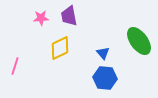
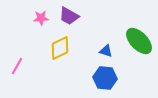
purple trapezoid: rotated 50 degrees counterclockwise
green ellipse: rotated 8 degrees counterclockwise
blue triangle: moved 3 px right, 2 px up; rotated 32 degrees counterclockwise
pink line: moved 2 px right; rotated 12 degrees clockwise
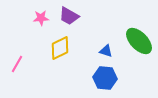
pink line: moved 2 px up
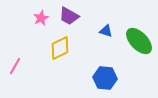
pink star: rotated 21 degrees counterclockwise
blue triangle: moved 20 px up
pink line: moved 2 px left, 2 px down
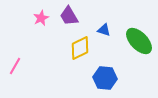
purple trapezoid: rotated 30 degrees clockwise
blue triangle: moved 2 px left, 1 px up
yellow diamond: moved 20 px right
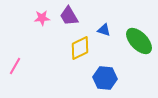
pink star: moved 1 px right; rotated 21 degrees clockwise
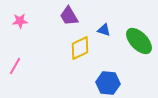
pink star: moved 22 px left, 3 px down
blue hexagon: moved 3 px right, 5 px down
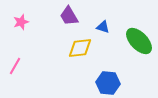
pink star: moved 1 px right, 1 px down; rotated 14 degrees counterclockwise
blue triangle: moved 1 px left, 3 px up
yellow diamond: rotated 20 degrees clockwise
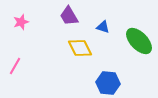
yellow diamond: rotated 70 degrees clockwise
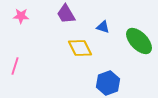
purple trapezoid: moved 3 px left, 2 px up
pink star: moved 6 px up; rotated 21 degrees clockwise
pink line: rotated 12 degrees counterclockwise
blue hexagon: rotated 25 degrees counterclockwise
